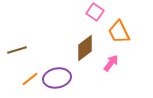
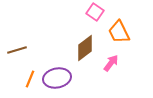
orange line: rotated 30 degrees counterclockwise
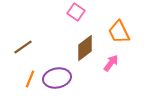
pink square: moved 19 px left
brown line: moved 6 px right, 3 px up; rotated 18 degrees counterclockwise
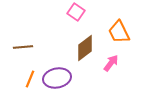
brown line: rotated 30 degrees clockwise
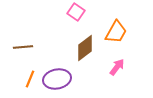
orange trapezoid: moved 3 px left; rotated 125 degrees counterclockwise
pink arrow: moved 6 px right, 4 px down
purple ellipse: moved 1 px down
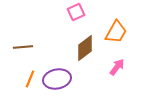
pink square: rotated 30 degrees clockwise
